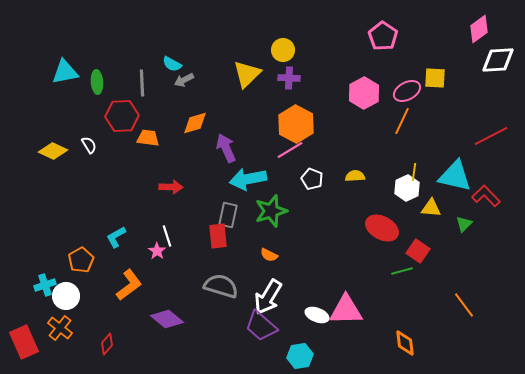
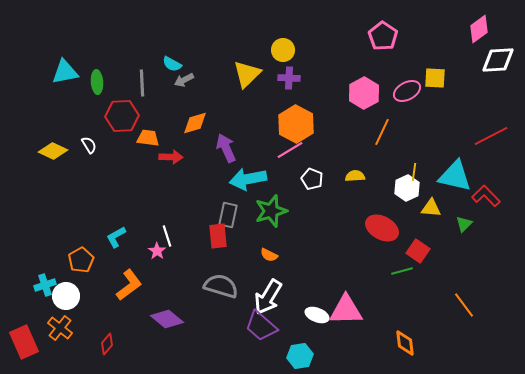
orange line at (402, 121): moved 20 px left, 11 px down
red arrow at (171, 187): moved 30 px up
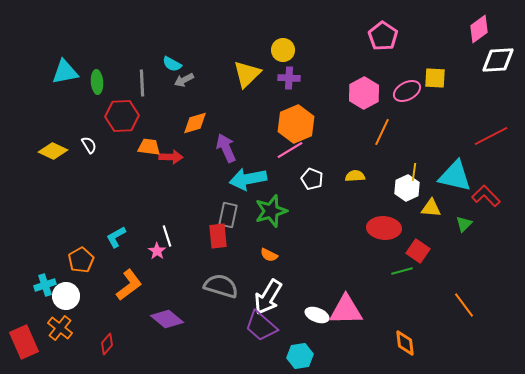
orange hexagon at (296, 124): rotated 9 degrees clockwise
orange trapezoid at (148, 138): moved 1 px right, 9 px down
red ellipse at (382, 228): moved 2 px right; rotated 24 degrees counterclockwise
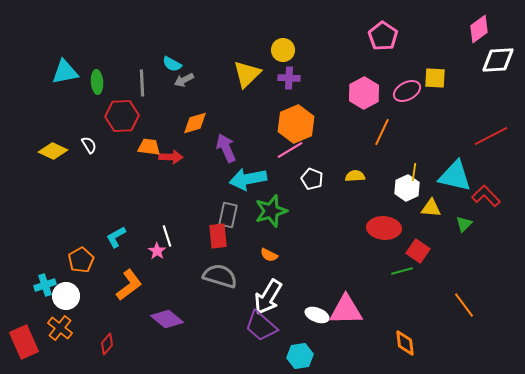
gray semicircle at (221, 286): moved 1 px left, 10 px up
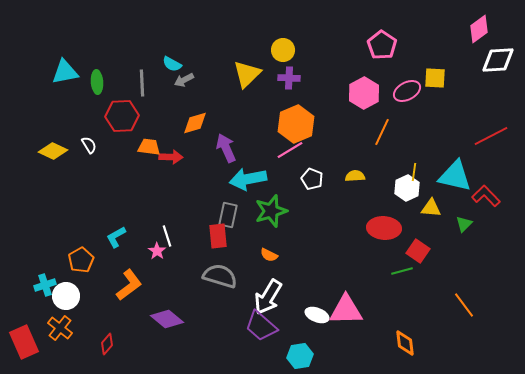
pink pentagon at (383, 36): moved 1 px left, 9 px down
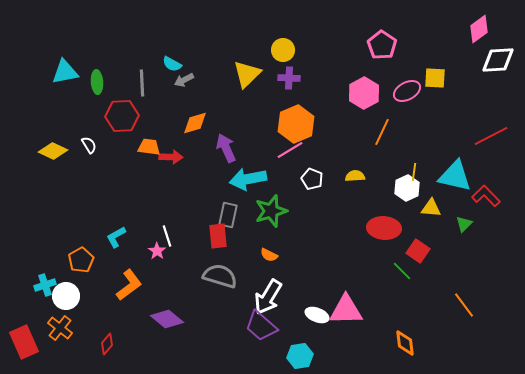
green line at (402, 271): rotated 60 degrees clockwise
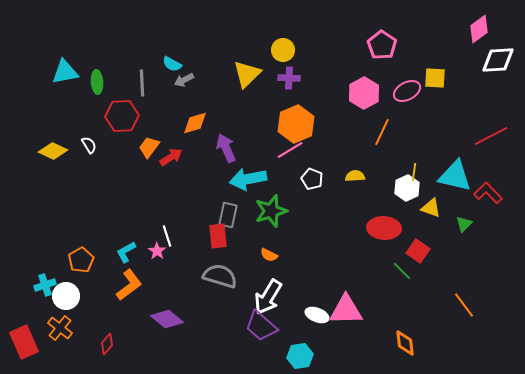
orange trapezoid at (149, 147): rotated 60 degrees counterclockwise
red arrow at (171, 157): rotated 35 degrees counterclockwise
red L-shape at (486, 196): moved 2 px right, 3 px up
yellow triangle at (431, 208): rotated 15 degrees clockwise
cyan L-shape at (116, 237): moved 10 px right, 15 px down
